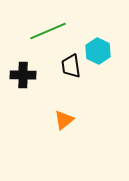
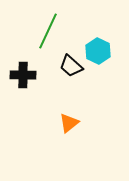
green line: rotated 42 degrees counterclockwise
black trapezoid: rotated 40 degrees counterclockwise
orange triangle: moved 5 px right, 3 px down
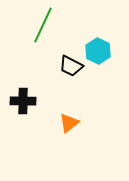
green line: moved 5 px left, 6 px up
black trapezoid: rotated 15 degrees counterclockwise
black cross: moved 26 px down
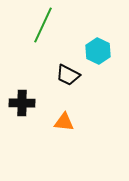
black trapezoid: moved 3 px left, 9 px down
black cross: moved 1 px left, 2 px down
orange triangle: moved 5 px left, 1 px up; rotated 45 degrees clockwise
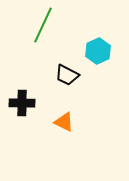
cyan hexagon: rotated 10 degrees clockwise
black trapezoid: moved 1 px left
orange triangle: rotated 20 degrees clockwise
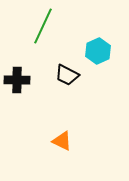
green line: moved 1 px down
black cross: moved 5 px left, 23 px up
orange triangle: moved 2 px left, 19 px down
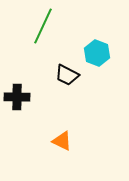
cyan hexagon: moved 1 px left, 2 px down; rotated 15 degrees counterclockwise
black cross: moved 17 px down
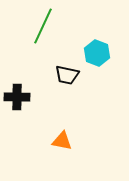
black trapezoid: rotated 15 degrees counterclockwise
orange triangle: rotated 15 degrees counterclockwise
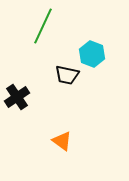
cyan hexagon: moved 5 px left, 1 px down
black cross: rotated 35 degrees counterclockwise
orange triangle: rotated 25 degrees clockwise
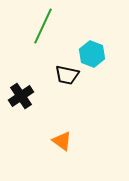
black cross: moved 4 px right, 1 px up
